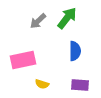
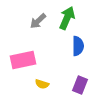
green arrow: rotated 15 degrees counterclockwise
blue semicircle: moved 3 px right, 5 px up
purple rectangle: rotated 72 degrees counterclockwise
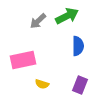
green arrow: moved 2 px up; rotated 40 degrees clockwise
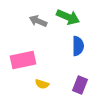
green arrow: moved 1 px right, 1 px down; rotated 50 degrees clockwise
gray arrow: rotated 66 degrees clockwise
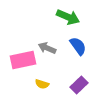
gray arrow: moved 9 px right, 27 px down
blue semicircle: rotated 36 degrees counterclockwise
purple rectangle: moved 1 px left; rotated 24 degrees clockwise
